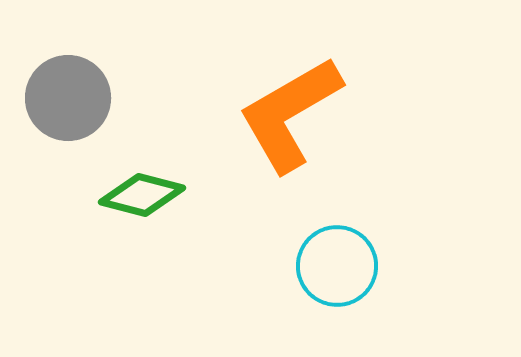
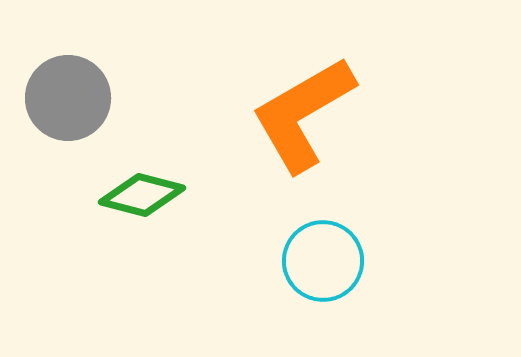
orange L-shape: moved 13 px right
cyan circle: moved 14 px left, 5 px up
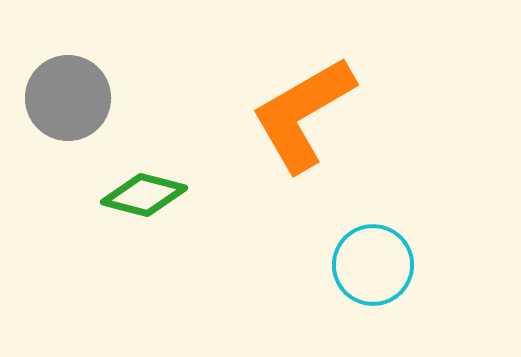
green diamond: moved 2 px right
cyan circle: moved 50 px right, 4 px down
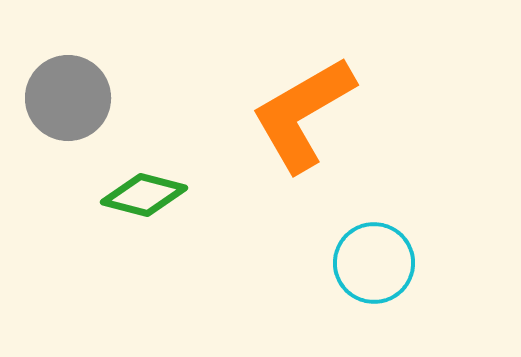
cyan circle: moved 1 px right, 2 px up
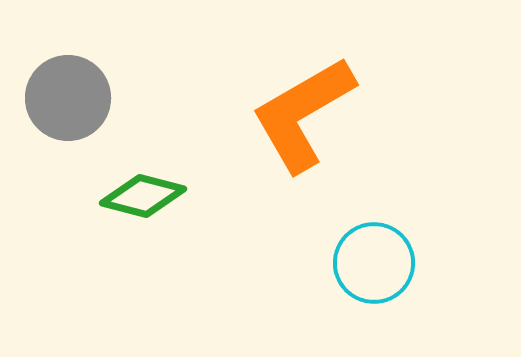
green diamond: moved 1 px left, 1 px down
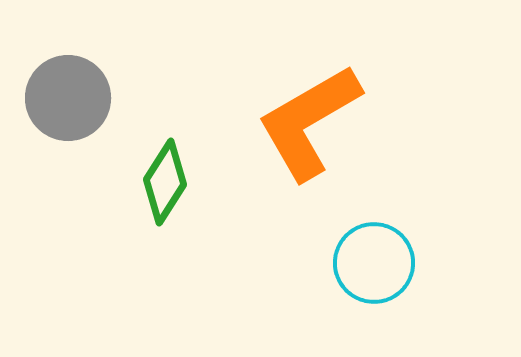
orange L-shape: moved 6 px right, 8 px down
green diamond: moved 22 px right, 14 px up; rotated 72 degrees counterclockwise
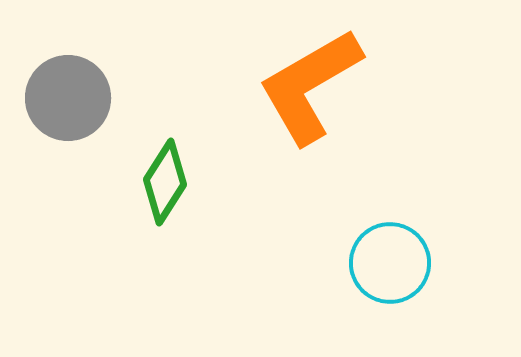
orange L-shape: moved 1 px right, 36 px up
cyan circle: moved 16 px right
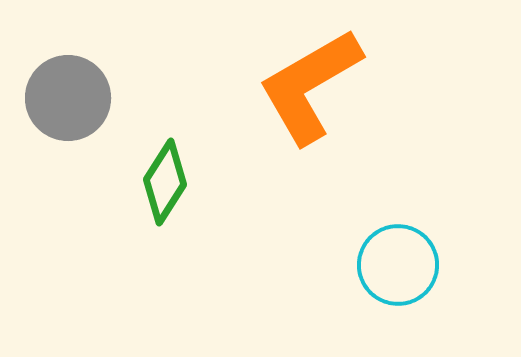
cyan circle: moved 8 px right, 2 px down
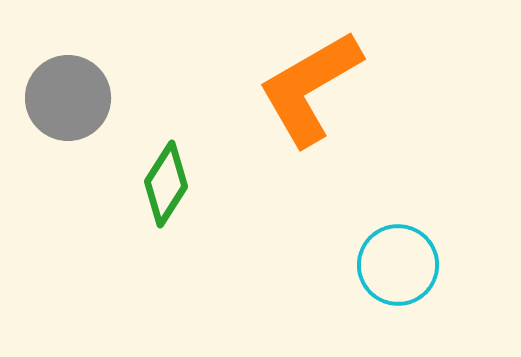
orange L-shape: moved 2 px down
green diamond: moved 1 px right, 2 px down
